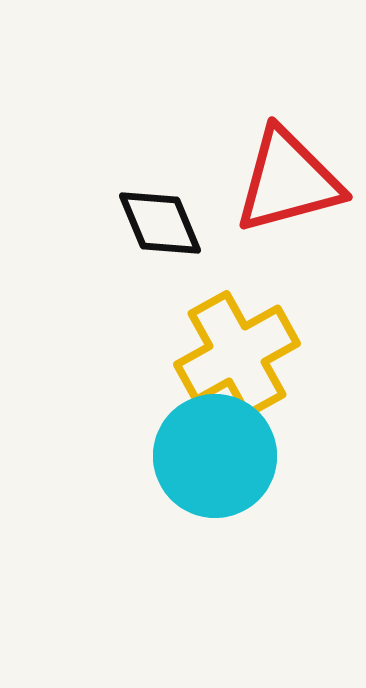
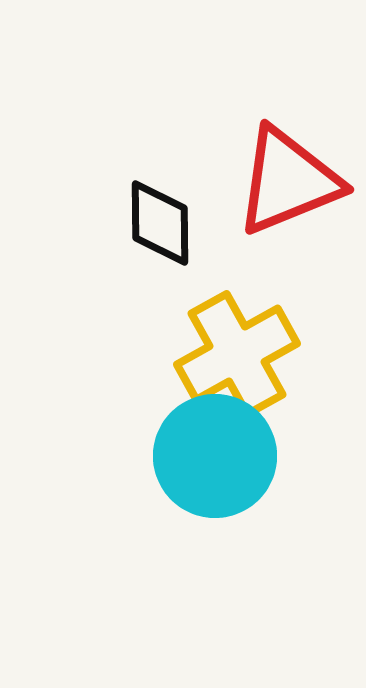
red triangle: rotated 7 degrees counterclockwise
black diamond: rotated 22 degrees clockwise
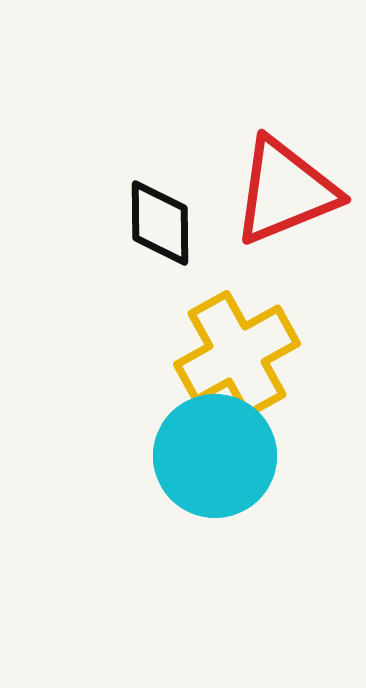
red triangle: moved 3 px left, 10 px down
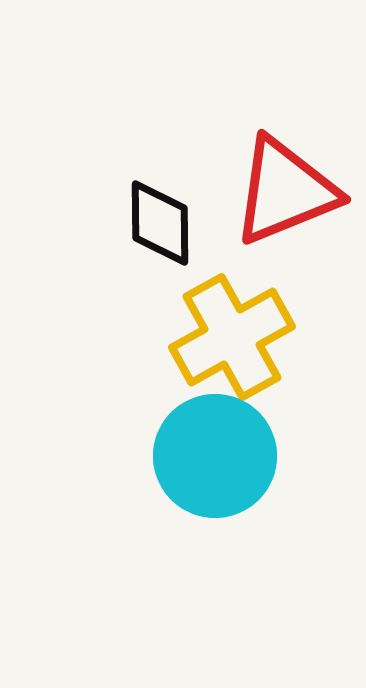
yellow cross: moved 5 px left, 17 px up
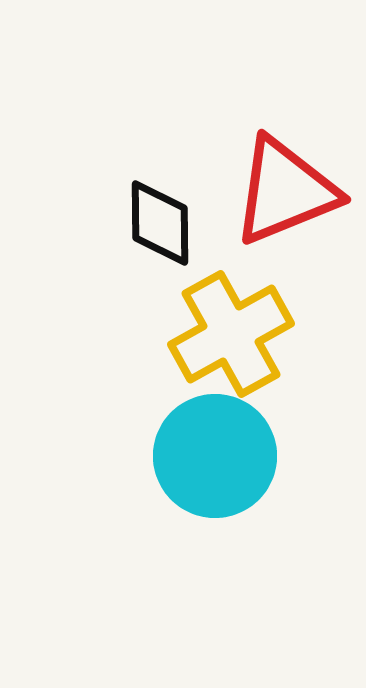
yellow cross: moved 1 px left, 3 px up
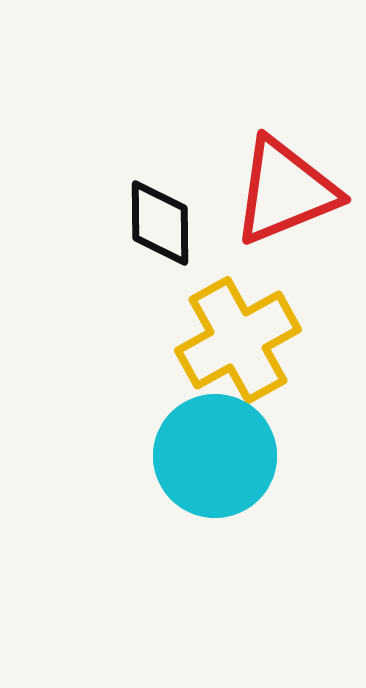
yellow cross: moved 7 px right, 6 px down
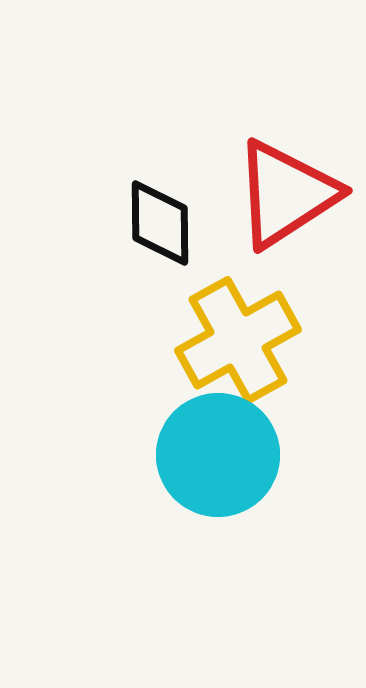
red triangle: moved 1 px right, 3 px down; rotated 11 degrees counterclockwise
cyan circle: moved 3 px right, 1 px up
